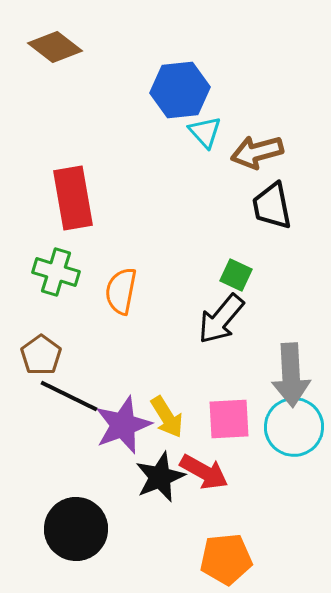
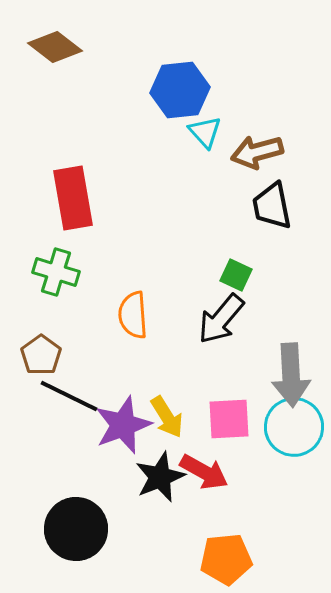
orange semicircle: moved 12 px right, 24 px down; rotated 15 degrees counterclockwise
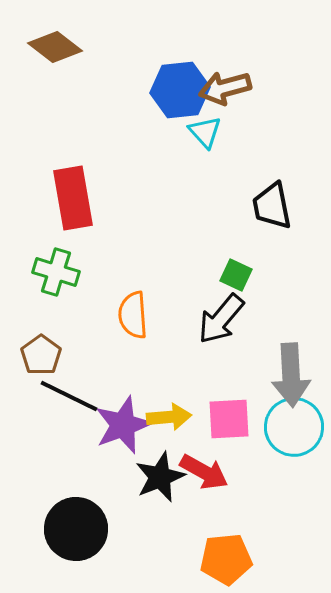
brown arrow: moved 32 px left, 64 px up
yellow arrow: moved 2 px right; rotated 63 degrees counterclockwise
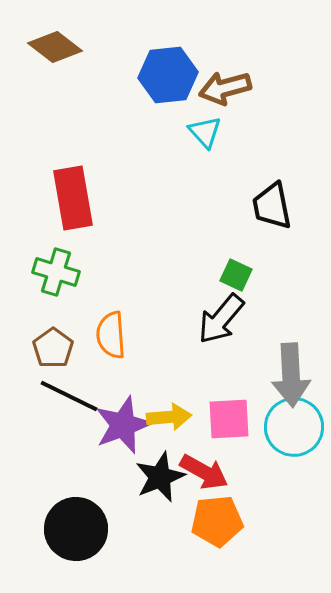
blue hexagon: moved 12 px left, 15 px up
orange semicircle: moved 22 px left, 20 px down
brown pentagon: moved 12 px right, 7 px up
orange pentagon: moved 9 px left, 38 px up
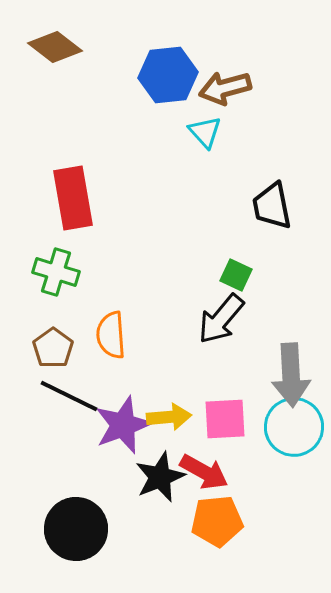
pink square: moved 4 px left
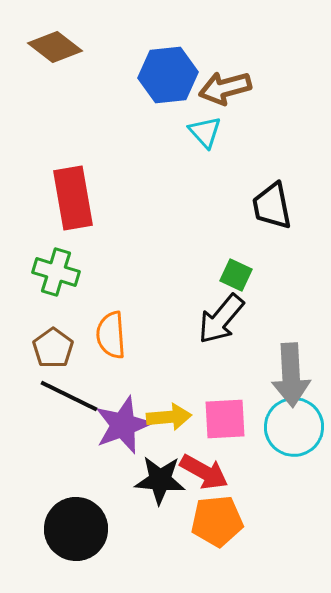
black star: moved 3 px down; rotated 27 degrees clockwise
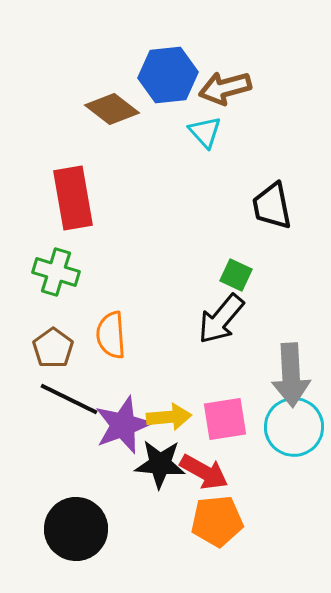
brown diamond: moved 57 px right, 62 px down
black line: moved 3 px down
pink square: rotated 6 degrees counterclockwise
black star: moved 16 px up
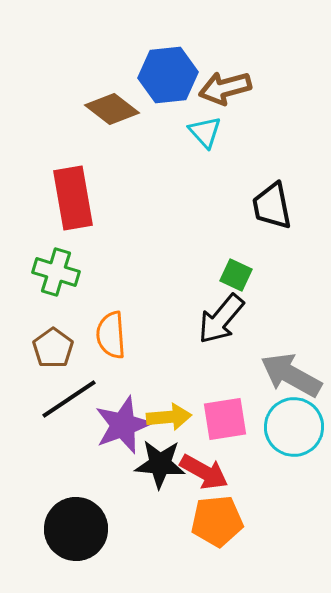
gray arrow: rotated 122 degrees clockwise
black line: rotated 60 degrees counterclockwise
